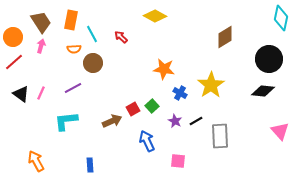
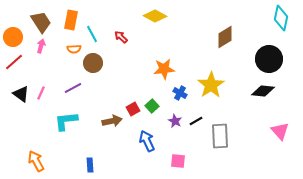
orange star: rotated 15 degrees counterclockwise
brown arrow: rotated 12 degrees clockwise
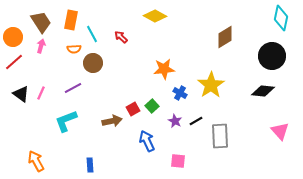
black circle: moved 3 px right, 3 px up
cyan L-shape: rotated 15 degrees counterclockwise
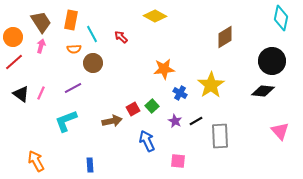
black circle: moved 5 px down
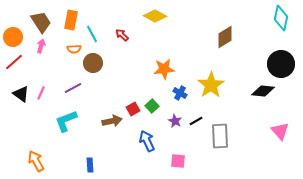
red arrow: moved 1 px right, 2 px up
black circle: moved 9 px right, 3 px down
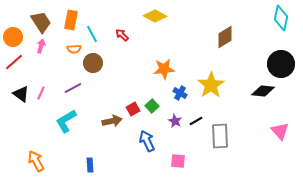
cyan L-shape: rotated 10 degrees counterclockwise
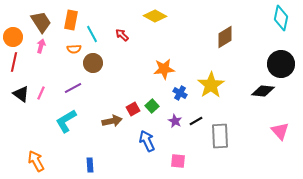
red line: rotated 36 degrees counterclockwise
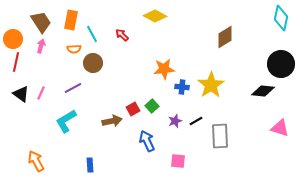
orange circle: moved 2 px down
red line: moved 2 px right
blue cross: moved 2 px right, 6 px up; rotated 24 degrees counterclockwise
purple star: rotated 24 degrees clockwise
pink triangle: moved 3 px up; rotated 30 degrees counterclockwise
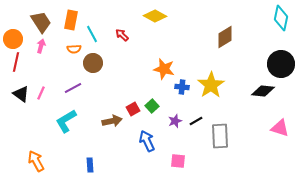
orange star: rotated 20 degrees clockwise
